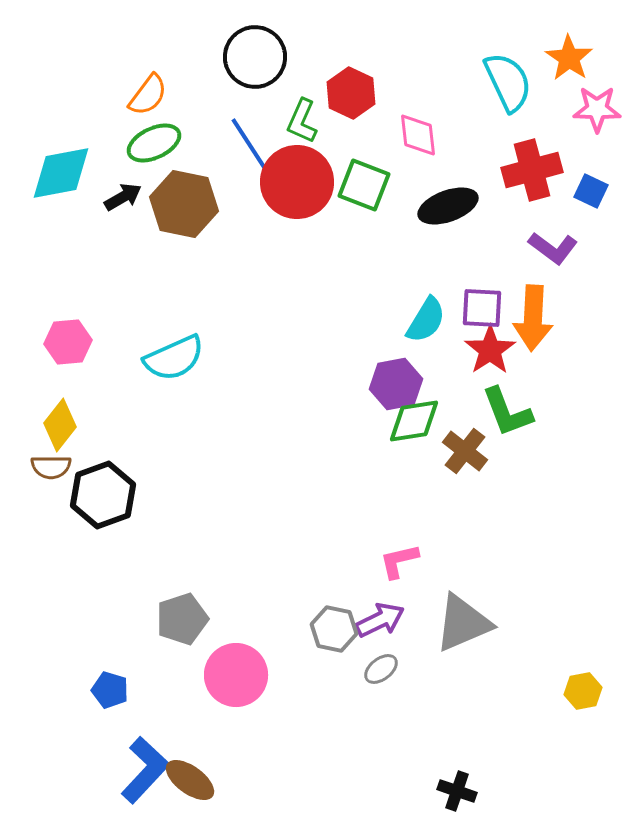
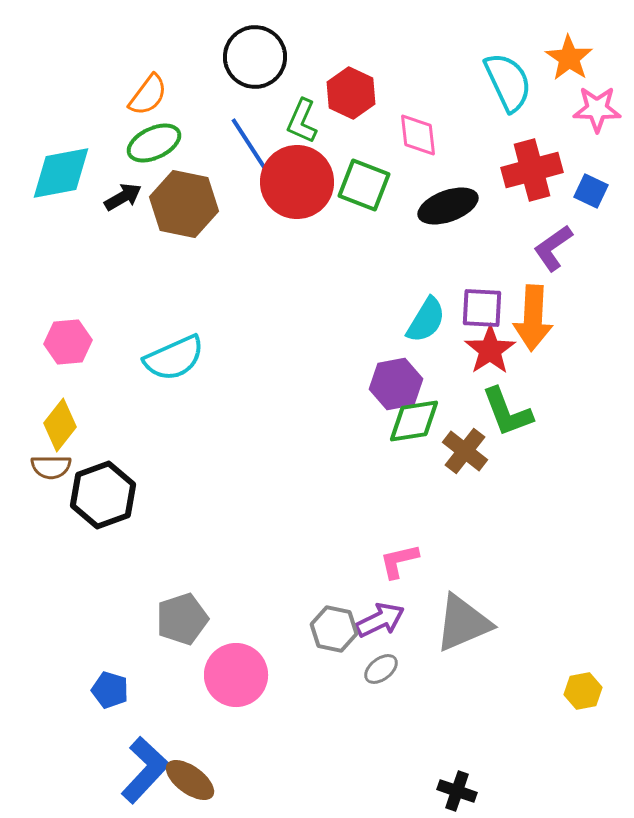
purple L-shape at (553, 248): rotated 108 degrees clockwise
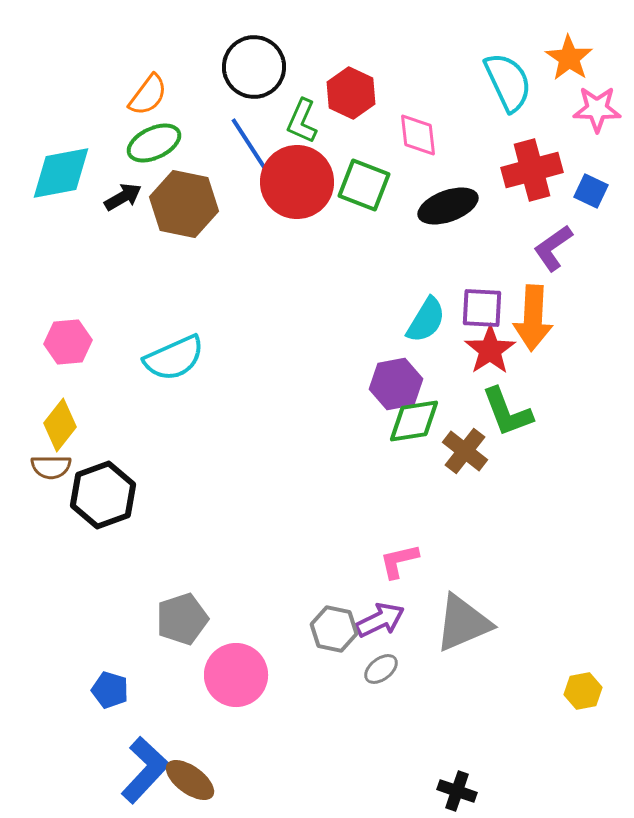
black circle at (255, 57): moved 1 px left, 10 px down
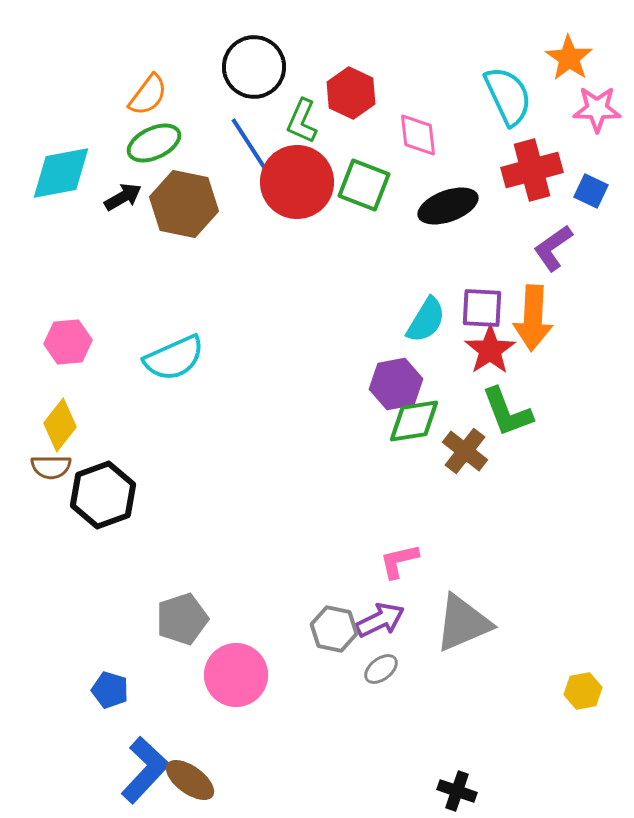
cyan semicircle at (508, 82): moved 14 px down
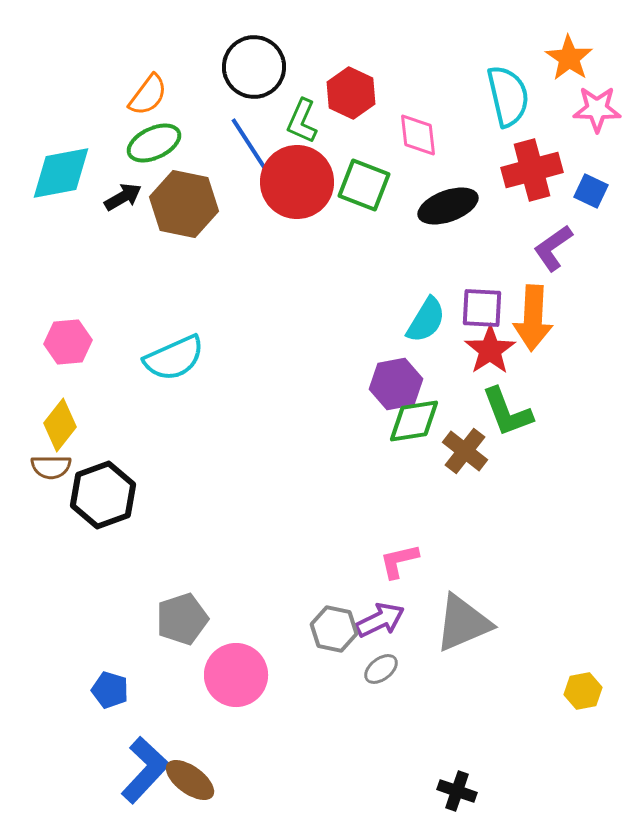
cyan semicircle at (508, 96): rotated 12 degrees clockwise
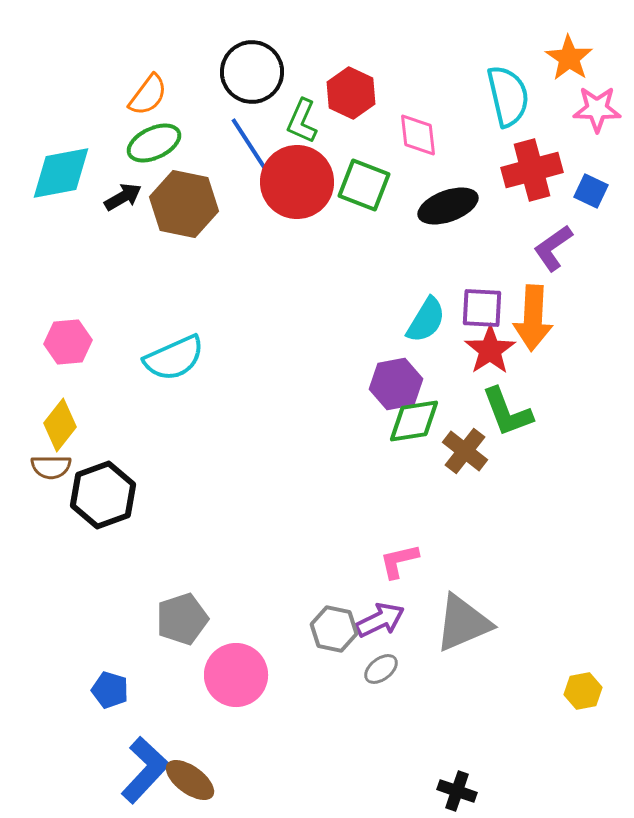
black circle at (254, 67): moved 2 px left, 5 px down
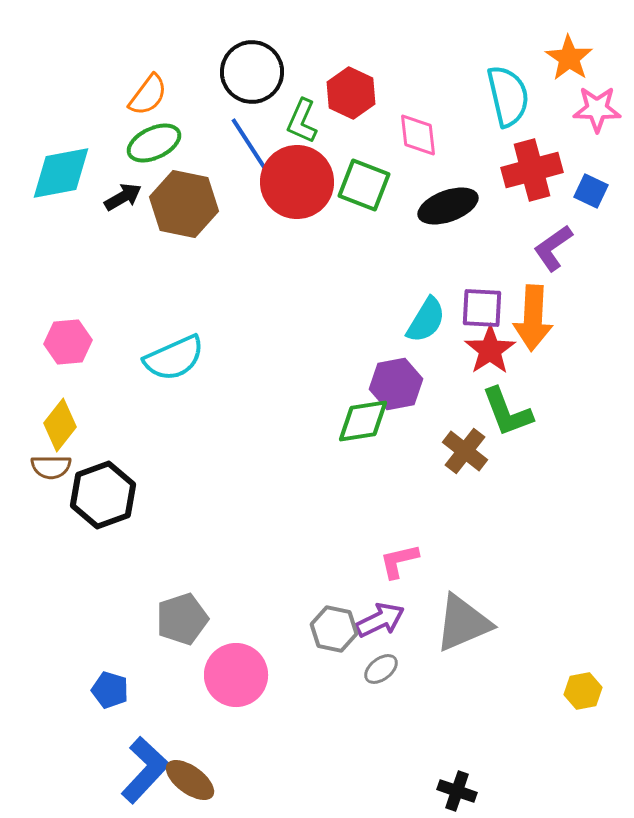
green diamond at (414, 421): moved 51 px left
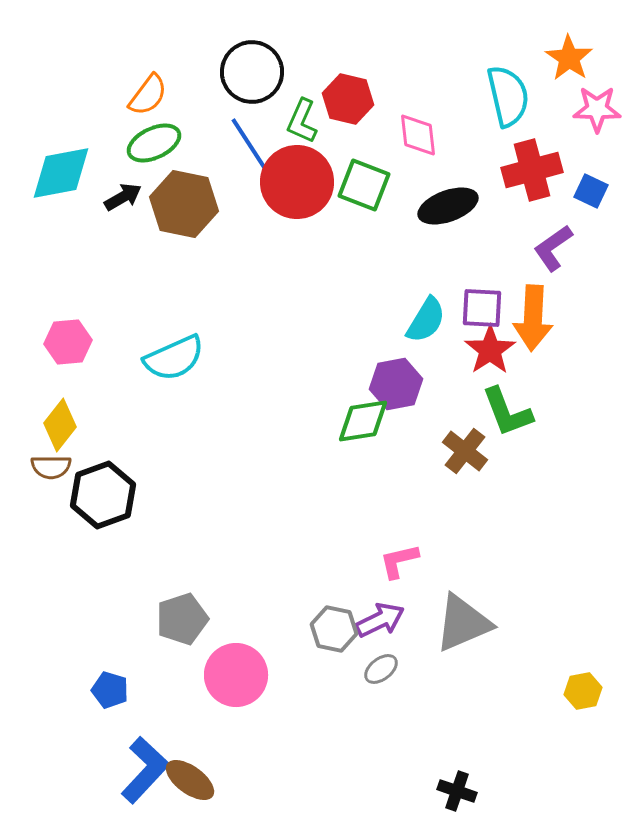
red hexagon at (351, 93): moved 3 px left, 6 px down; rotated 12 degrees counterclockwise
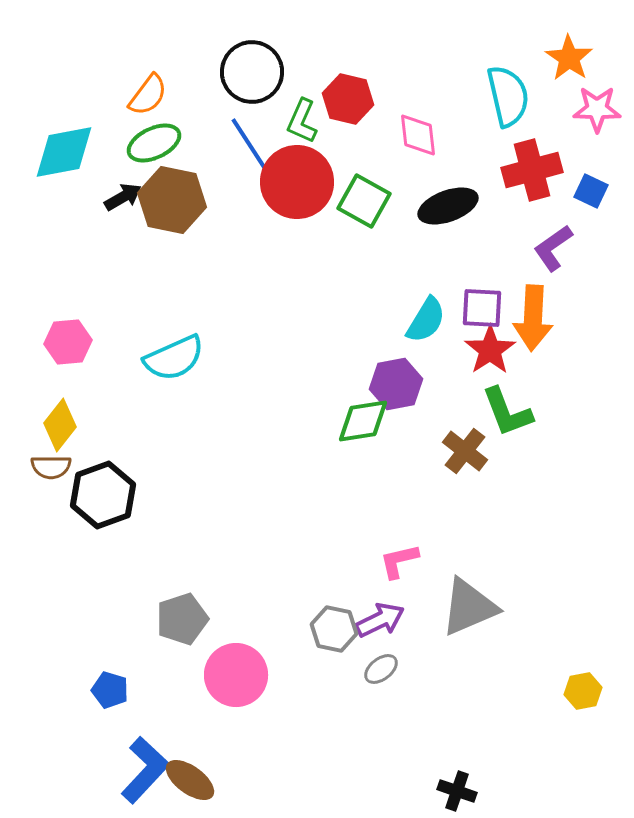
cyan diamond at (61, 173): moved 3 px right, 21 px up
green square at (364, 185): moved 16 px down; rotated 8 degrees clockwise
brown hexagon at (184, 204): moved 12 px left, 4 px up
gray triangle at (463, 623): moved 6 px right, 16 px up
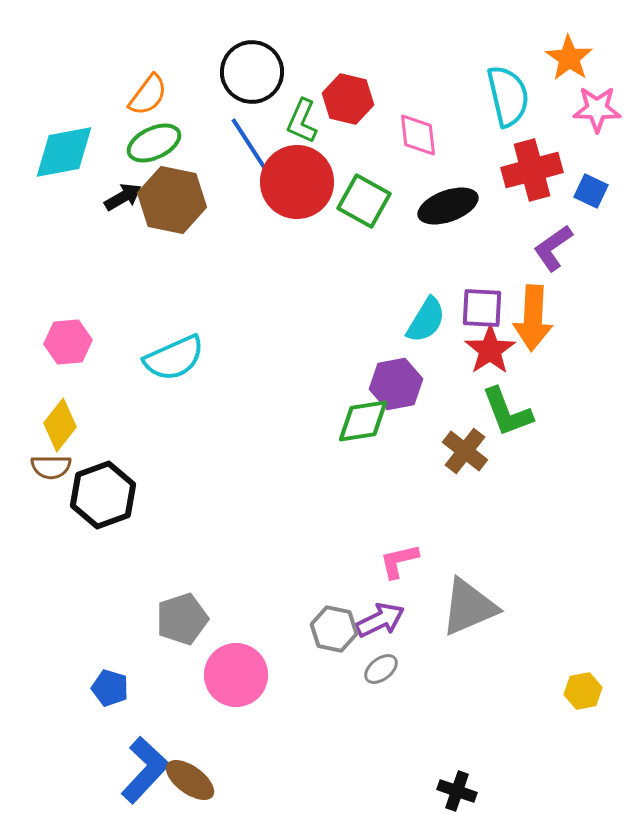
blue pentagon at (110, 690): moved 2 px up
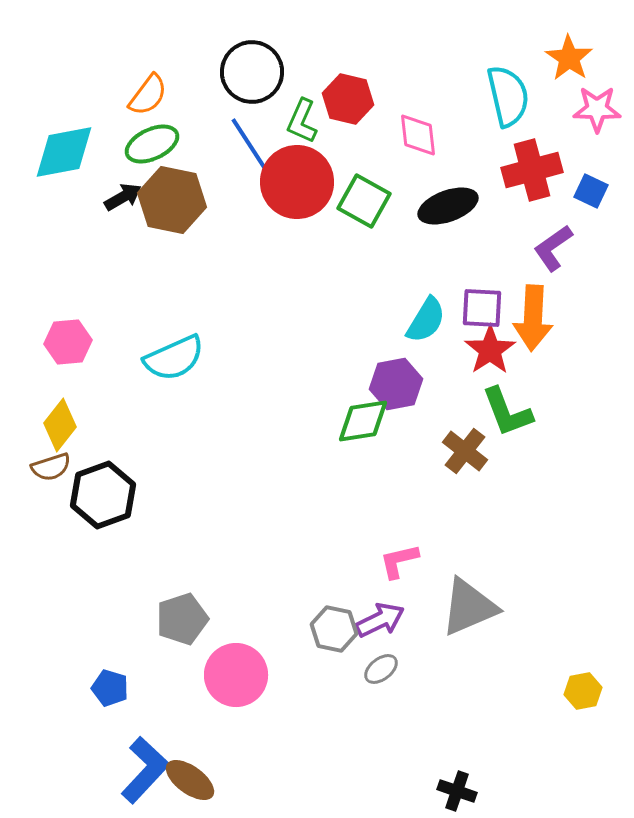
green ellipse at (154, 143): moved 2 px left, 1 px down
brown semicircle at (51, 467): rotated 18 degrees counterclockwise
